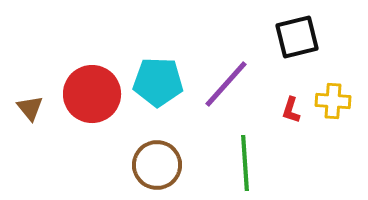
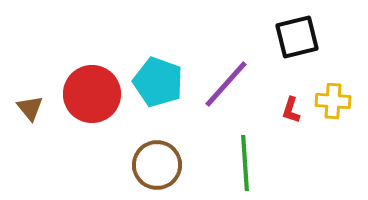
cyan pentagon: rotated 18 degrees clockwise
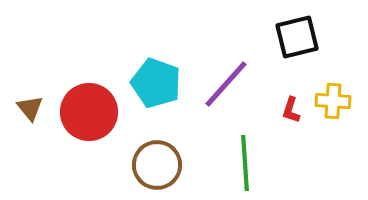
cyan pentagon: moved 2 px left, 1 px down
red circle: moved 3 px left, 18 px down
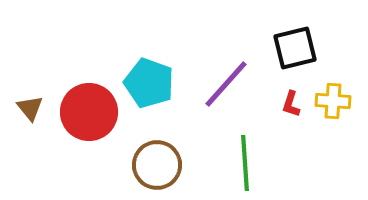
black square: moved 2 px left, 11 px down
cyan pentagon: moved 7 px left
red L-shape: moved 6 px up
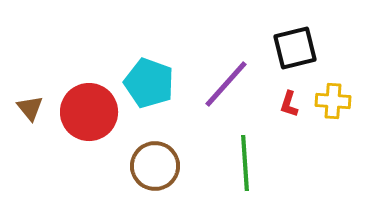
red L-shape: moved 2 px left
brown circle: moved 2 px left, 1 px down
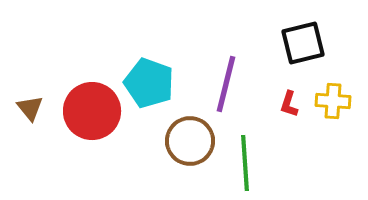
black square: moved 8 px right, 5 px up
purple line: rotated 28 degrees counterclockwise
red circle: moved 3 px right, 1 px up
brown circle: moved 35 px right, 25 px up
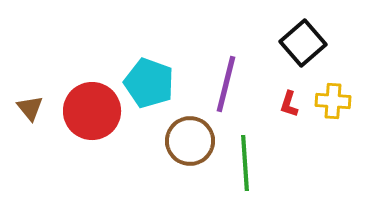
black square: rotated 27 degrees counterclockwise
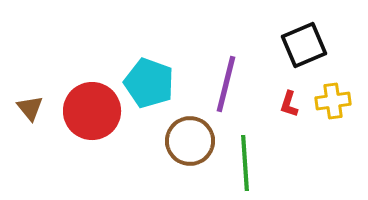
black square: moved 1 px right, 2 px down; rotated 18 degrees clockwise
yellow cross: rotated 12 degrees counterclockwise
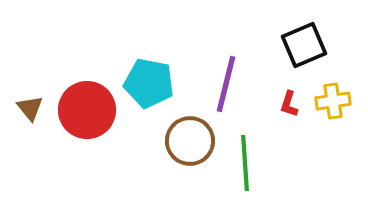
cyan pentagon: rotated 9 degrees counterclockwise
red circle: moved 5 px left, 1 px up
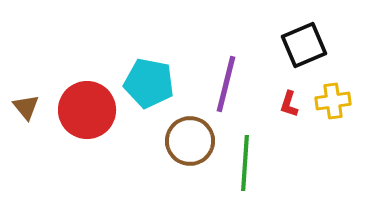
brown triangle: moved 4 px left, 1 px up
green line: rotated 8 degrees clockwise
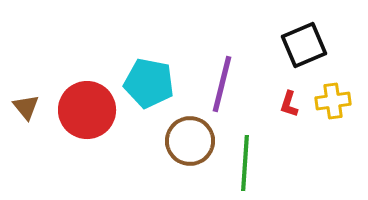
purple line: moved 4 px left
